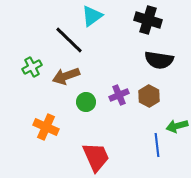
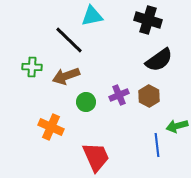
cyan triangle: rotated 25 degrees clockwise
black semicircle: rotated 44 degrees counterclockwise
green cross: rotated 30 degrees clockwise
orange cross: moved 5 px right
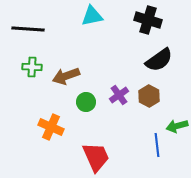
black line: moved 41 px left, 11 px up; rotated 40 degrees counterclockwise
purple cross: rotated 12 degrees counterclockwise
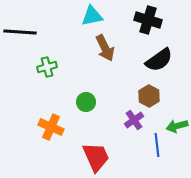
black line: moved 8 px left, 3 px down
green cross: moved 15 px right; rotated 18 degrees counterclockwise
brown arrow: moved 39 px right, 28 px up; rotated 96 degrees counterclockwise
purple cross: moved 15 px right, 25 px down
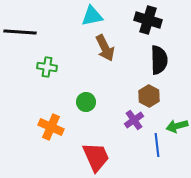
black semicircle: rotated 56 degrees counterclockwise
green cross: rotated 24 degrees clockwise
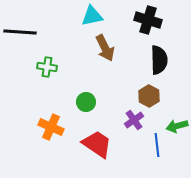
red trapezoid: moved 1 px right, 13 px up; rotated 32 degrees counterclockwise
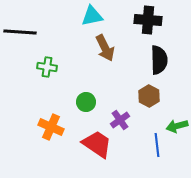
black cross: rotated 12 degrees counterclockwise
purple cross: moved 14 px left
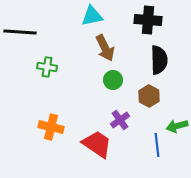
green circle: moved 27 px right, 22 px up
orange cross: rotated 10 degrees counterclockwise
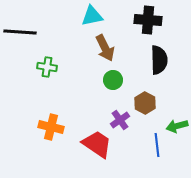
brown hexagon: moved 4 px left, 7 px down
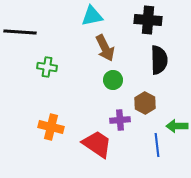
purple cross: rotated 30 degrees clockwise
green arrow: rotated 15 degrees clockwise
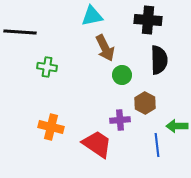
green circle: moved 9 px right, 5 px up
